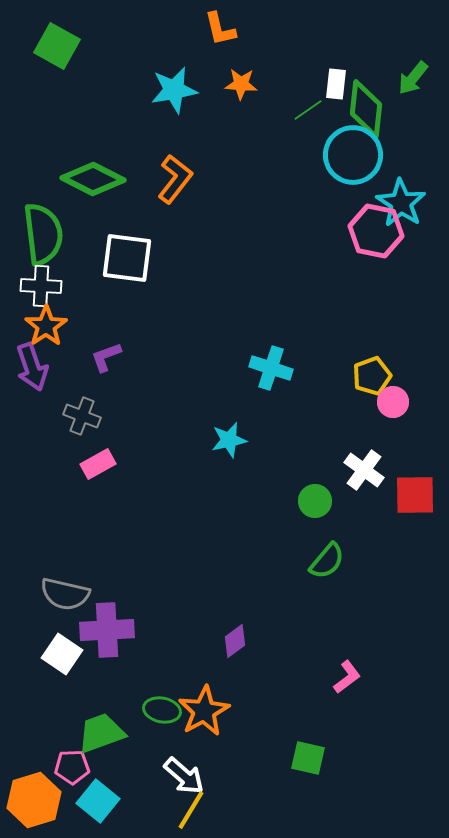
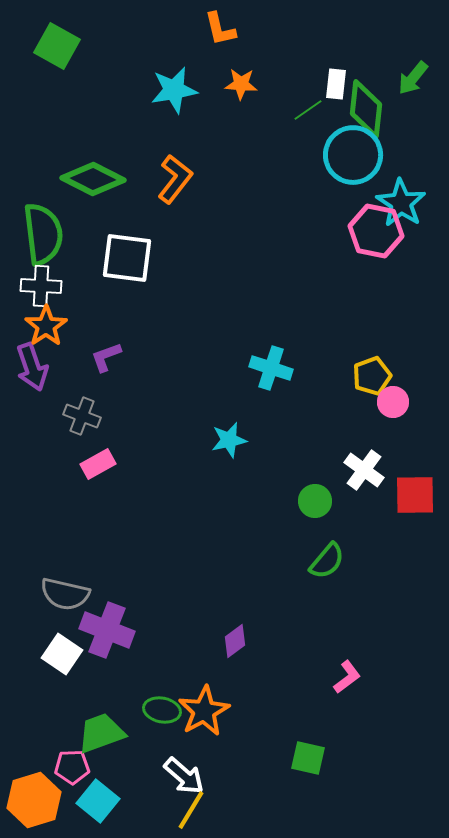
purple cross at (107, 630): rotated 24 degrees clockwise
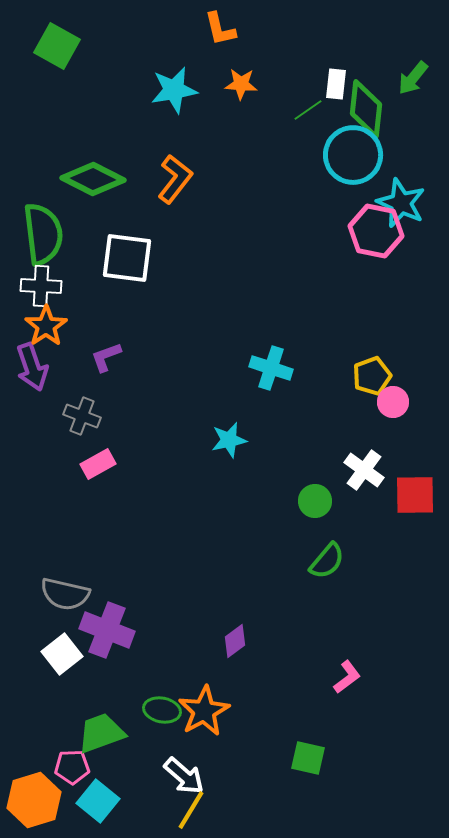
cyan star at (401, 203): rotated 9 degrees counterclockwise
white square at (62, 654): rotated 18 degrees clockwise
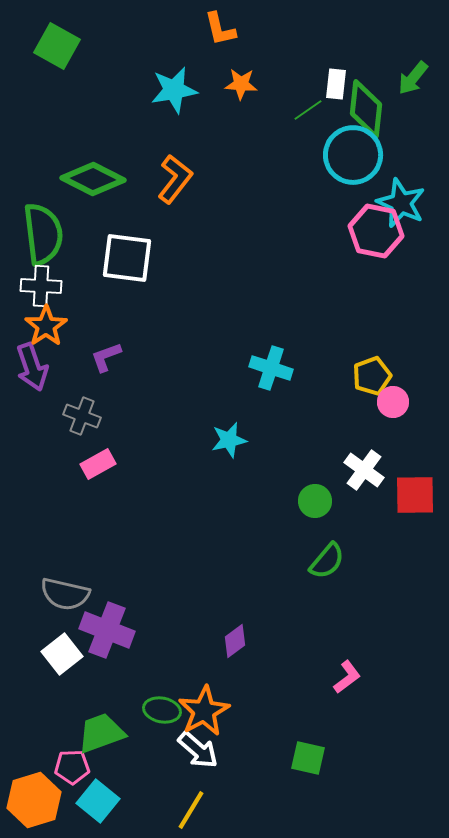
white arrow at (184, 776): moved 14 px right, 26 px up
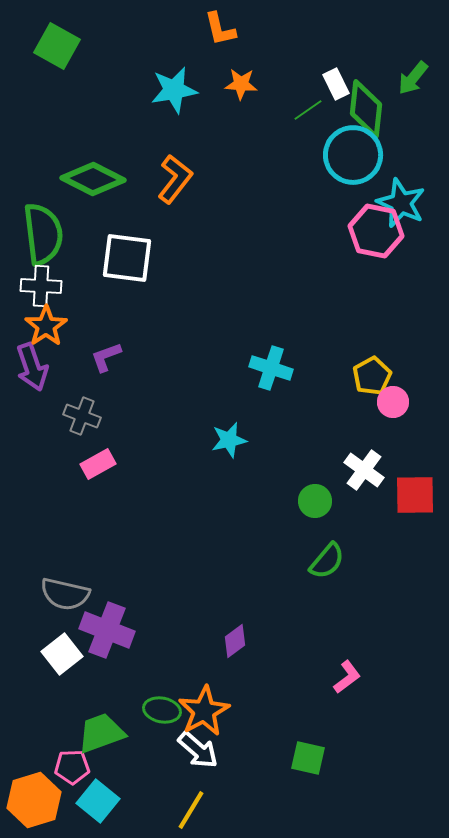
white rectangle at (336, 84): rotated 32 degrees counterclockwise
yellow pentagon at (372, 376): rotated 9 degrees counterclockwise
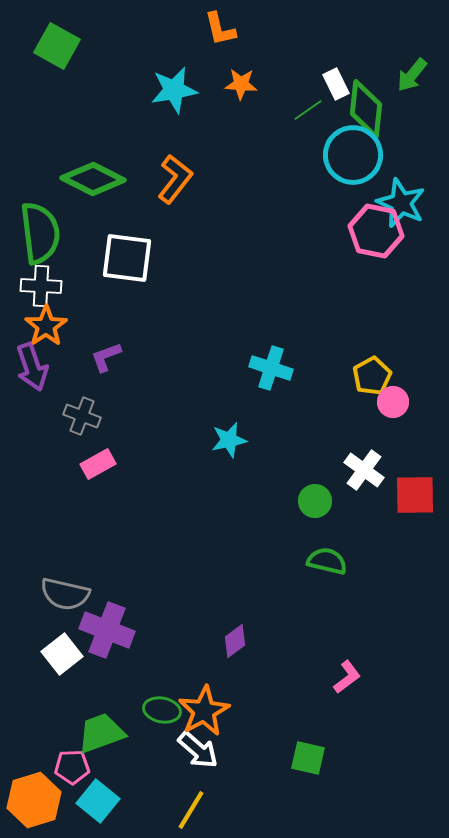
green arrow at (413, 78): moved 1 px left, 3 px up
green semicircle at (43, 234): moved 3 px left, 1 px up
green semicircle at (327, 561): rotated 117 degrees counterclockwise
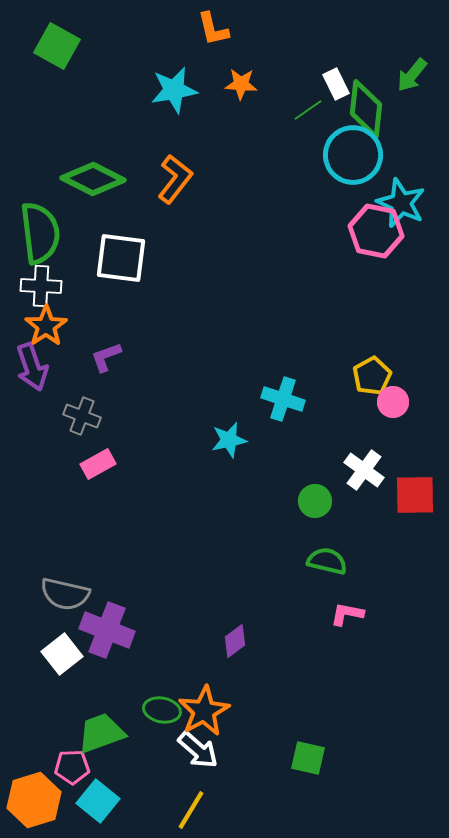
orange L-shape at (220, 29): moved 7 px left
white square at (127, 258): moved 6 px left
cyan cross at (271, 368): moved 12 px right, 31 px down
pink L-shape at (347, 677): moved 63 px up; rotated 132 degrees counterclockwise
